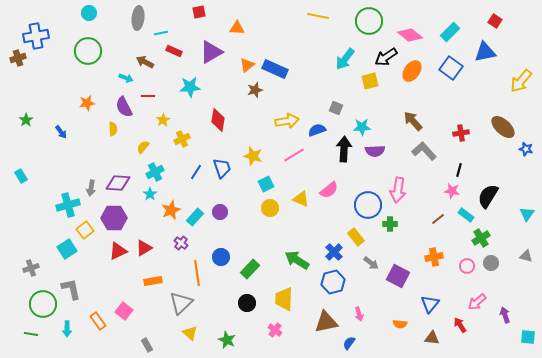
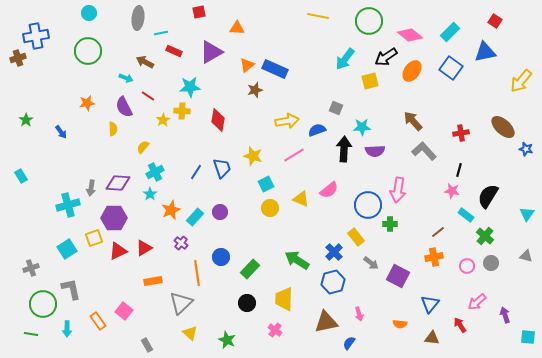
red line at (148, 96): rotated 32 degrees clockwise
yellow cross at (182, 139): moved 28 px up; rotated 28 degrees clockwise
brown line at (438, 219): moved 13 px down
yellow square at (85, 230): moved 9 px right, 8 px down; rotated 18 degrees clockwise
green cross at (481, 238): moved 4 px right, 2 px up; rotated 18 degrees counterclockwise
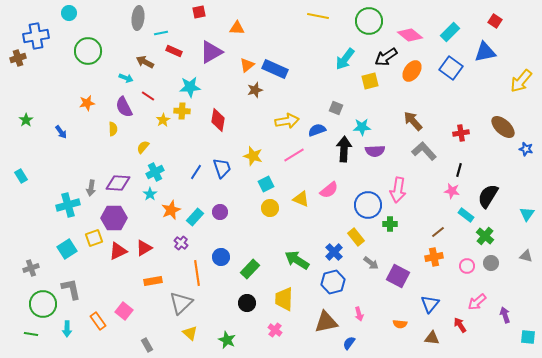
cyan circle at (89, 13): moved 20 px left
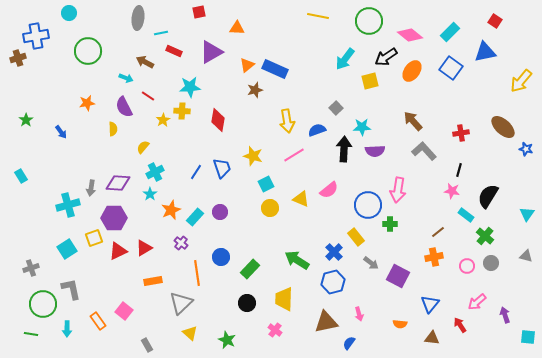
gray square at (336, 108): rotated 24 degrees clockwise
yellow arrow at (287, 121): rotated 90 degrees clockwise
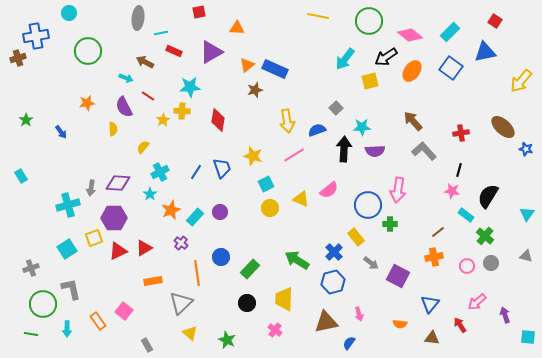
cyan cross at (155, 172): moved 5 px right
